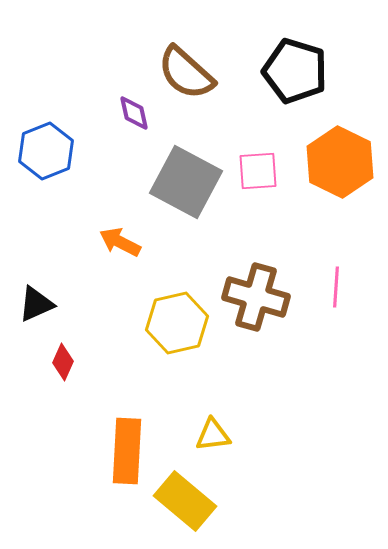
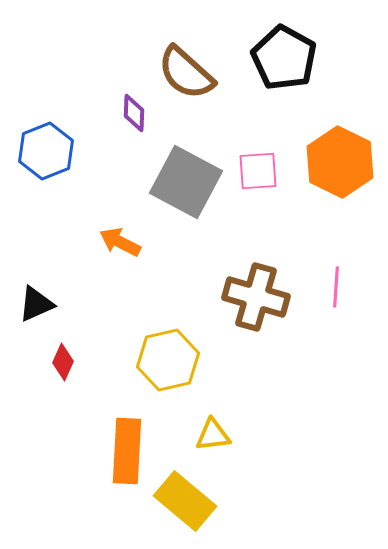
black pentagon: moved 11 px left, 13 px up; rotated 12 degrees clockwise
purple diamond: rotated 15 degrees clockwise
yellow hexagon: moved 9 px left, 37 px down
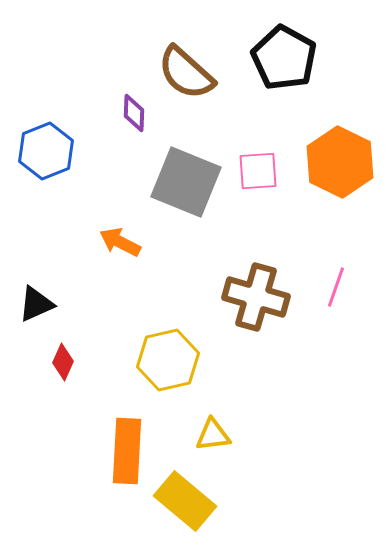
gray square: rotated 6 degrees counterclockwise
pink line: rotated 15 degrees clockwise
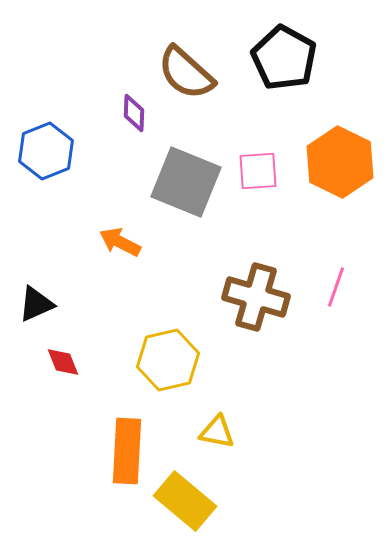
red diamond: rotated 45 degrees counterclockwise
yellow triangle: moved 4 px right, 3 px up; rotated 18 degrees clockwise
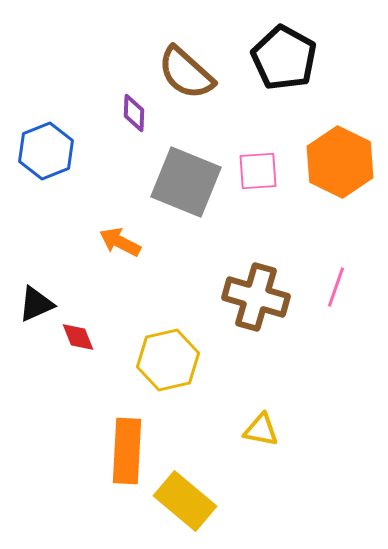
red diamond: moved 15 px right, 25 px up
yellow triangle: moved 44 px right, 2 px up
